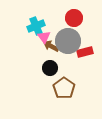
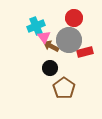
gray circle: moved 1 px right, 1 px up
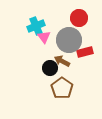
red circle: moved 5 px right
brown arrow: moved 11 px right, 15 px down
brown pentagon: moved 2 px left
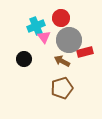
red circle: moved 18 px left
black circle: moved 26 px left, 9 px up
brown pentagon: rotated 20 degrees clockwise
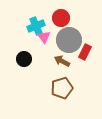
red rectangle: rotated 49 degrees counterclockwise
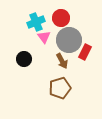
cyan cross: moved 4 px up
brown arrow: rotated 147 degrees counterclockwise
brown pentagon: moved 2 px left
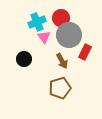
cyan cross: moved 1 px right
gray circle: moved 5 px up
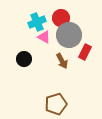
pink triangle: rotated 24 degrees counterclockwise
brown pentagon: moved 4 px left, 16 px down
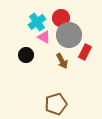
cyan cross: rotated 12 degrees counterclockwise
black circle: moved 2 px right, 4 px up
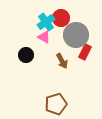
cyan cross: moved 9 px right
gray circle: moved 7 px right
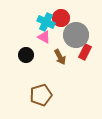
cyan cross: rotated 30 degrees counterclockwise
brown arrow: moved 2 px left, 4 px up
brown pentagon: moved 15 px left, 9 px up
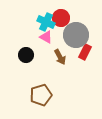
pink triangle: moved 2 px right
